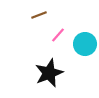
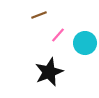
cyan circle: moved 1 px up
black star: moved 1 px up
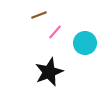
pink line: moved 3 px left, 3 px up
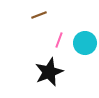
pink line: moved 4 px right, 8 px down; rotated 21 degrees counterclockwise
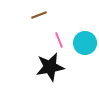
pink line: rotated 42 degrees counterclockwise
black star: moved 1 px right, 5 px up; rotated 12 degrees clockwise
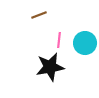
pink line: rotated 28 degrees clockwise
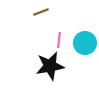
brown line: moved 2 px right, 3 px up
black star: moved 1 px up
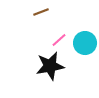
pink line: rotated 42 degrees clockwise
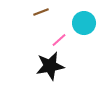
cyan circle: moved 1 px left, 20 px up
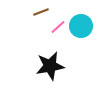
cyan circle: moved 3 px left, 3 px down
pink line: moved 1 px left, 13 px up
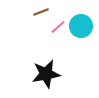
black star: moved 4 px left, 8 px down
